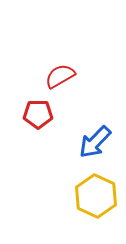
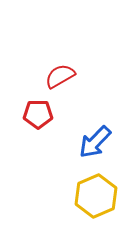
yellow hexagon: rotated 12 degrees clockwise
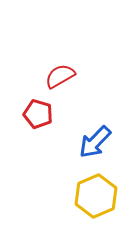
red pentagon: rotated 16 degrees clockwise
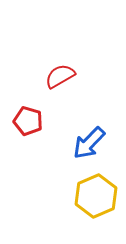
red pentagon: moved 10 px left, 7 px down
blue arrow: moved 6 px left, 1 px down
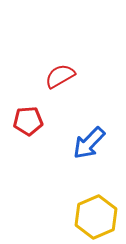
red pentagon: rotated 20 degrees counterclockwise
yellow hexagon: moved 21 px down
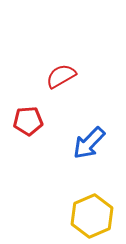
red semicircle: moved 1 px right
yellow hexagon: moved 4 px left, 1 px up
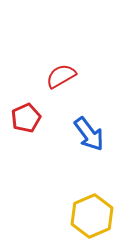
red pentagon: moved 2 px left, 3 px up; rotated 20 degrees counterclockwise
blue arrow: moved 9 px up; rotated 81 degrees counterclockwise
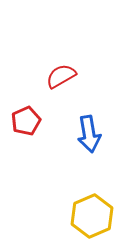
red pentagon: moved 3 px down
blue arrow: rotated 27 degrees clockwise
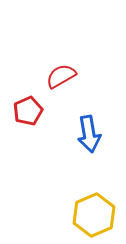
red pentagon: moved 2 px right, 10 px up
yellow hexagon: moved 2 px right, 1 px up
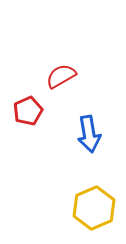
yellow hexagon: moved 7 px up
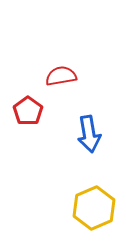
red semicircle: rotated 20 degrees clockwise
red pentagon: rotated 12 degrees counterclockwise
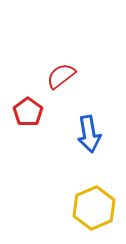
red semicircle: rotated 28 degrees counterclockwise
red pentagon: moved 1 px down
